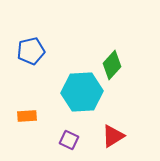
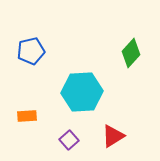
green diamond: moved 19 px right, 12 px up
purple square: rotated 24 degrees clockwise
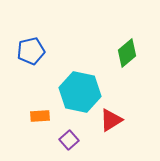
green diamond: moved 4 px left; rotated 8 degrees clockwise
cyan hexagon: moved 2 px left; rotated 15 degrees clockwise
orange rectangle: moved 13 px right
red triangle: moved 2 px left, 16 px up
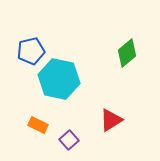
cyan hexagon: moved 21 px left, 13 px up
orange rectangle: moved 2 px left, 9 px down; rotated 30 degrees clockwise
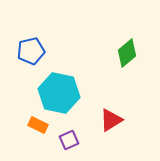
cyan hexagon: moved 14 px down
purple square: rotated 18 degrees clockwise
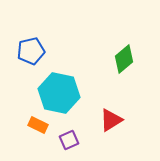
green diamond: moved 3 px left, 6 px down
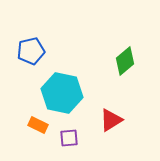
green diamond: moved 1 px right, 2 px down
cyan hexagon: moved 3 px right
purple square: moved 2 px up; rotated 18 degrees clockwise
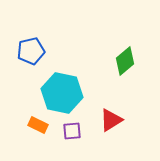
purple square: moved 3 px right, 7 px up
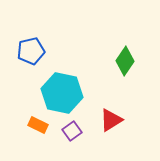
green diamond: rotated 16 degrees counterclockwise
purple square: rotated 30 degrees counterclockwise
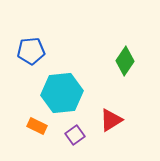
blue pentagon: rotated 8 degrees clockwise
cyan hexagon: rotated 18 degrees counterclockwise
orange rectangle: moved 1 px left, 1 px down
purple square: moved 3 px right, 4 px down
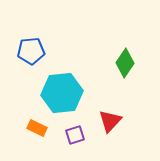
green diamond: moved 2 px down
red triangle: moved 1 px left, 1 px down; rotated 15 degrees counterclockwise
orange rectangle: moved 2 px down
purple square: rotated 18 degrees clockwise
